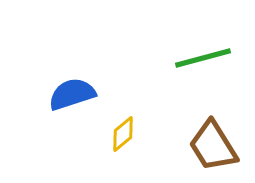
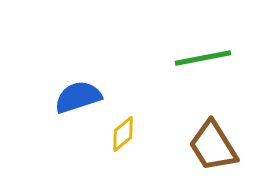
green line: rotated 4 degrees clockwise
blue semicircle: moved 6 px right, 3 px down
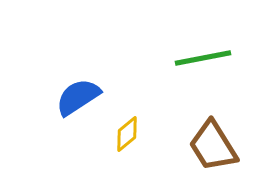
blue semicircle: rotated 15 degrees counterclockwise
yellow diamond: moved 4 px right
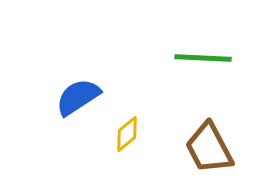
green line: rotated 14 degrees clockwise
brown trapezoid: moved 4 px left, 2 px down; rotated 4 degrees clockwise
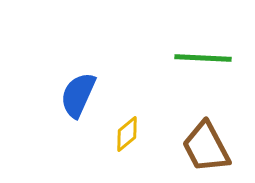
blue semicircle: moved 2 px up; rotated 33 degrees counterclockwise
brown trapezoid: moved 3 px left, 1 px up
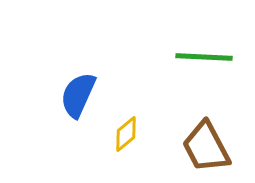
green line: moved 1 px right, 1 px up
yellow diamond: moved 1 px left
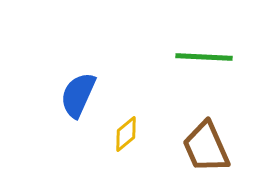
brown trapezoid: rotated 4 degrees clockwise
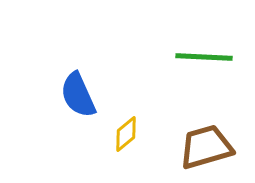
blue semicircle: rotated 48 degrees counterclockwise
brown trapezoid: rotated 98 degrees clockwise
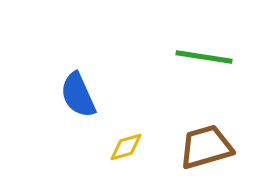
green line: rotated 6 degrees clockwise
yellow diamond: moved 13 px down; rotated 24 degrees clockwise
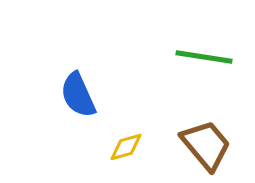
brown trapezoid: moved 2 px up; rotated 66 degrees clockwise
